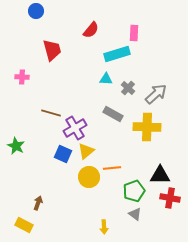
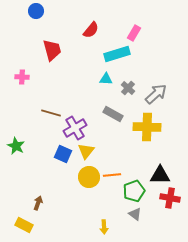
pink rectangle: rotated 28 degrees clockwise
yellow triangle: rotated 12 degrees counterclockwise
orange line: moved 7 px down
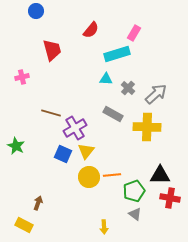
pink cross: rotated 16 degrees counterclockwise
